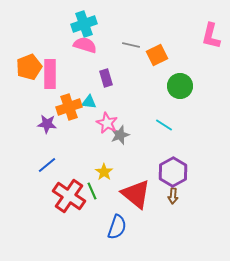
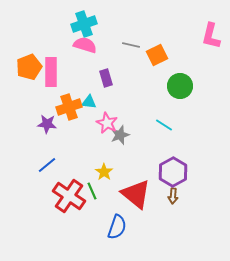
pink rectangle: moved 1 px right, 2 px up
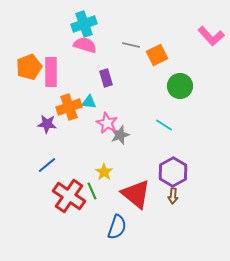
pink L-shape: rotated 56 degrees counterclockwise
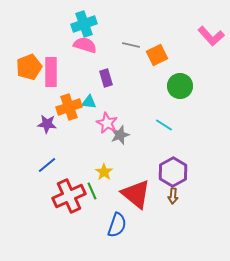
red cross: rotated 32 degrees clockwise
blue semicircle: moved 2 px up
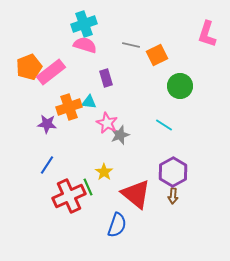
pink L-shape: moved 4 px left, 2 px up; rotated 60 degrees clockwise
pink rectangle: rotated 52 degrees clockwise
blue line: rotated 18 degrees counterclockwise
green line: moved 4 px left, 4 px up
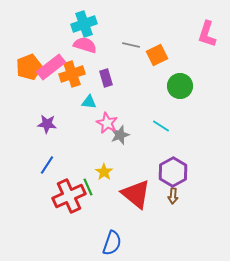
pink rectangle: moved 5 px up
orange cross: moved 3 px right, 33 px up
cyan line: moved 3 px left, 1 px down
blue semicircle: moved 5 px left, 18 px down
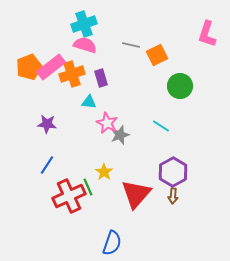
purple rectangle: moved 5 px left
red triangle: rotated 32 degrees clockwise
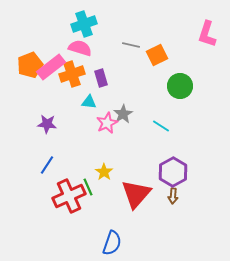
pink semicircle: moved 5 px left, 3 px down
orange pentagon: moved 1 px right, 2 px up
pink star: rotated 20 degrees clockwise
gray star: moved 3 px right, 21 px up; rotated 12 degrees counterclockwise
